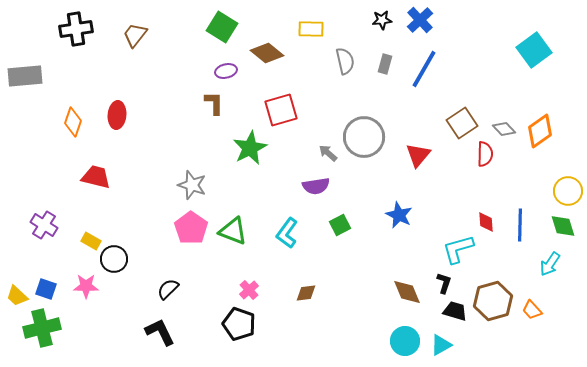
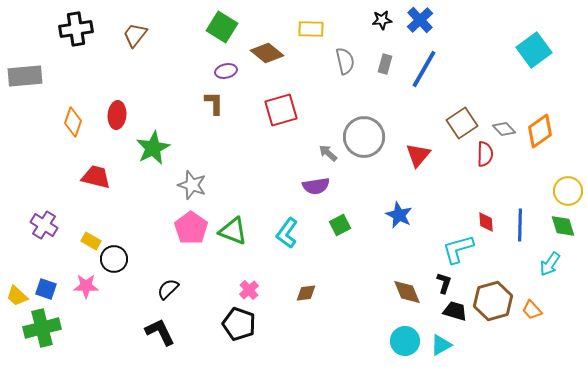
green star at (250, 148): moved 97 px left
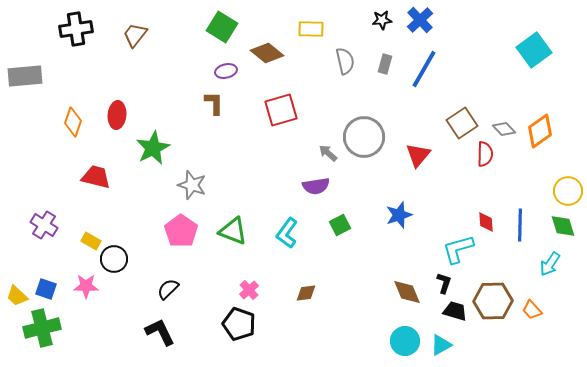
blue star at (399, 215): rotated 28 degrees clockwise
pink pentagon at (191, 228): moved 10 px left, 3 px down
brown hexagon at (493, 301): rotated 15 degrees clockwise
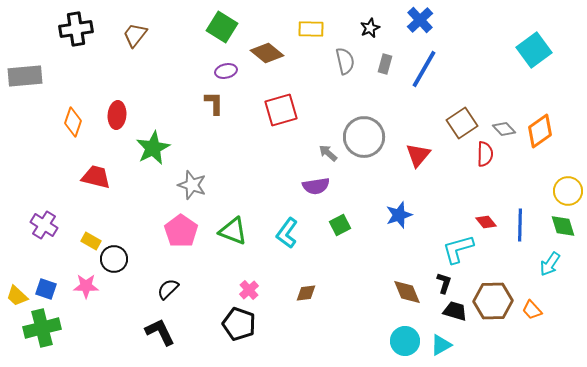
black star at (382, 20): moved 12 px left, 8 px down; rotated 18 degrees counterclockwise
red diamond at (486, 222): rotated 35 degrees counterclockwise
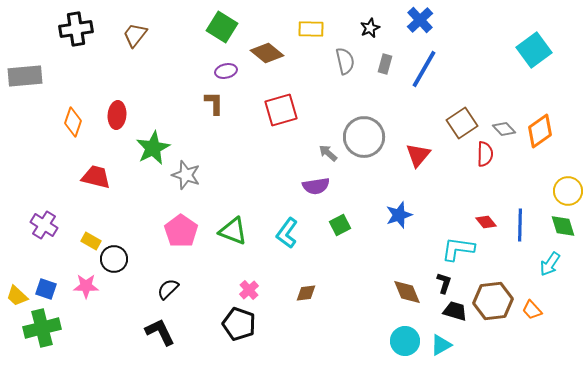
gray star at (192, 185): moved 6 px left, 10 px up
cyan L-shape at (458, 249): rotated 24 degrees clockwise
brown hexagon at (493, 301): rotated 6 degrees counterclockwise
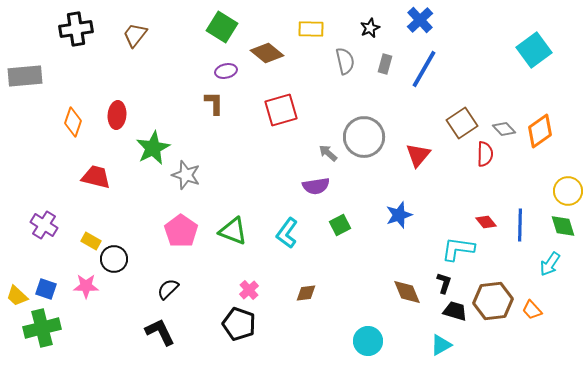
cyan circle at (405, 341): moved 37 px left
